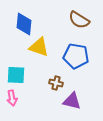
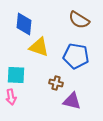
pink arrow: moved 1 px left, 1 px up
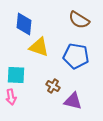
brown cross: moved 3 px left, 3 px down; rotated 16 degrees clockwise
purple triangle: moved 1 px right
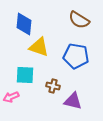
cyan square: moved 9 px right
brown cross: rotated 16 degrees counterclockwise
pink arrow: rotated 77 degrees clockwise
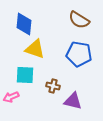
yellow triangle: moved 4 px left, 2 px down
blue pentagon: moved 3 px right, 2 px up
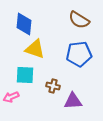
blue pentagon: rotated 15 degrees counterclockwise
purple triangle: rotated 18 degrees counterclockwise
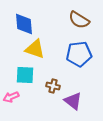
blue diamond: rotated 10 degrees counterclockwise
purple triangle: rotated 42 degrees clockwise
